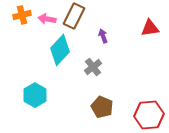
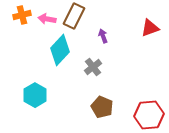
red triangle: rotated 12 degrees counterclockwise
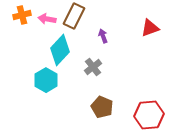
cyan hexagon: moved 11 px right, 15 px up
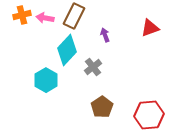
pink arrow: moved 2 px left, 1 px up
purple arrow: moved 2 px right, 1 px up
cyan diamond: moved 7 px right
brown pentagon: rotated 15 degrees clockwise
